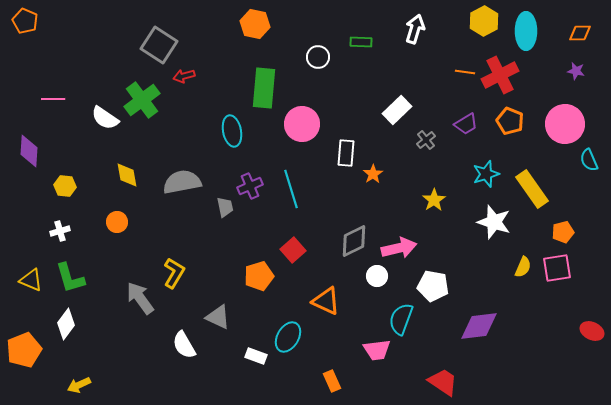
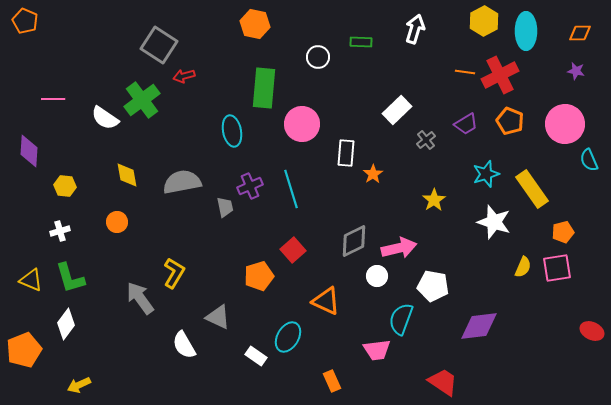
white rectangle at (256, 356): rotated 15 degrees clockwise
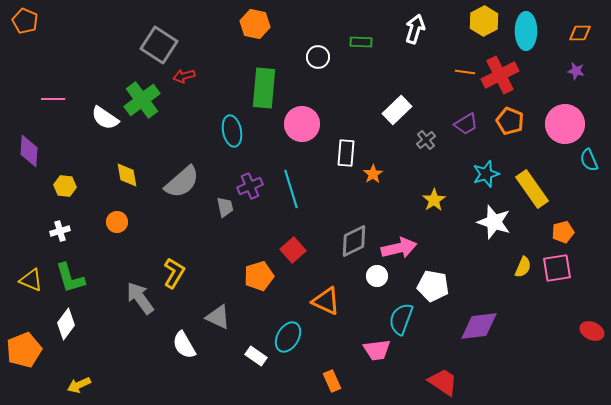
gray semicircle at (182, 182): rotated 150 degrees clockwise
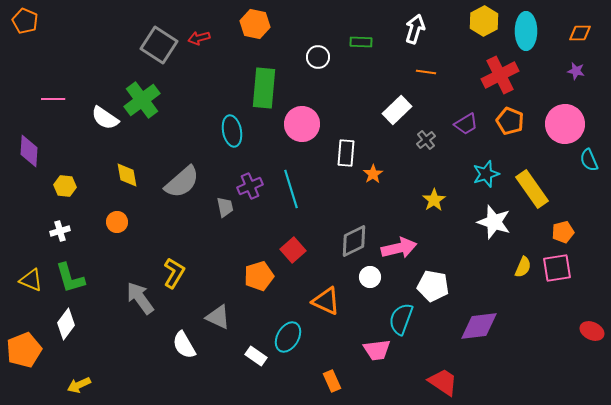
orange line at (465, 72): moved 39 px left
red arrow at (184, 76): moved 15 px right, 38 px up
white circle at (377, 276): moved 7 px left, 1 px down
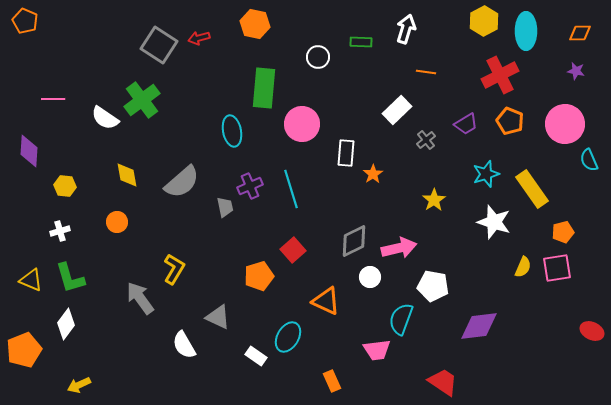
white arrow at (415, 29): moved 9 px left
yellow L-shape at (174, 273): moved 4 px up
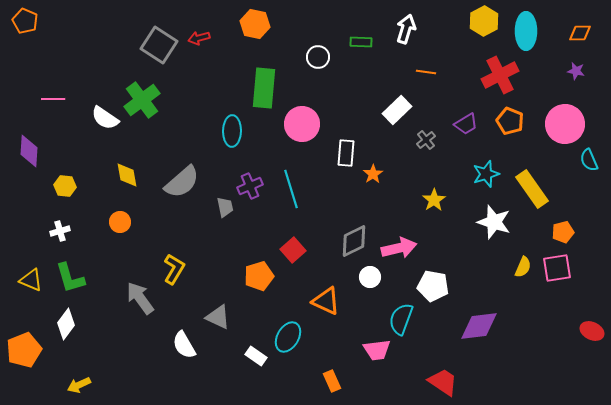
cyan ellipse at (232, 131): rotated 12 degrees clockwise
orange circle at (117, 222): moved 3 px right
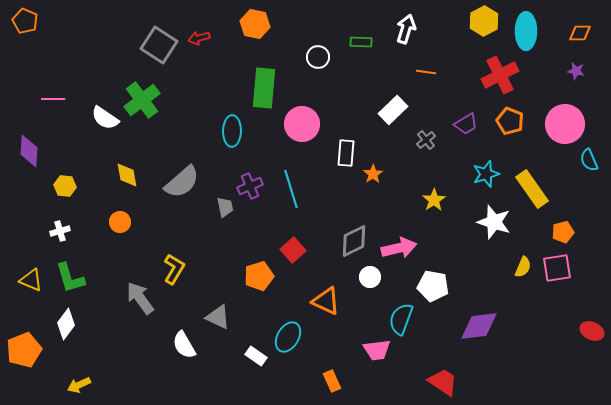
white rectangle at (397, 110): moved 4 px left
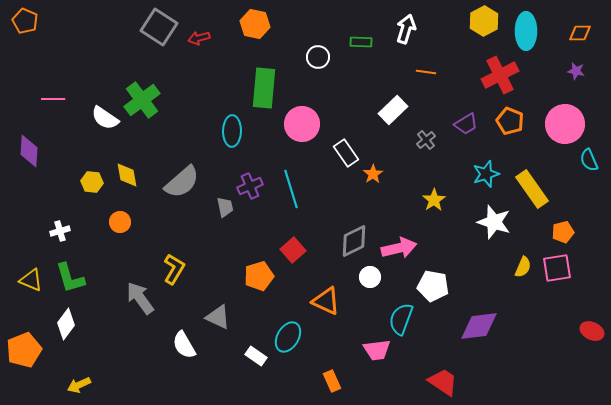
gray square at (159, 45): moved 18 px up
white rectangle at (346, 153): rotated 40 degrees counterclockwise
yellow hexagon at (65, 186): moved 27 px right, 4 px up
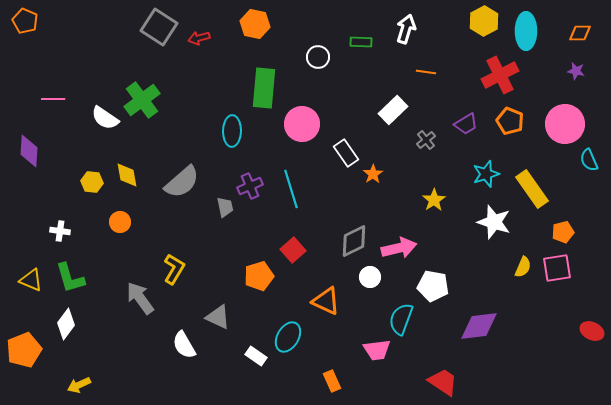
white cross at (60, 231): rotated 24 degrees clockwise
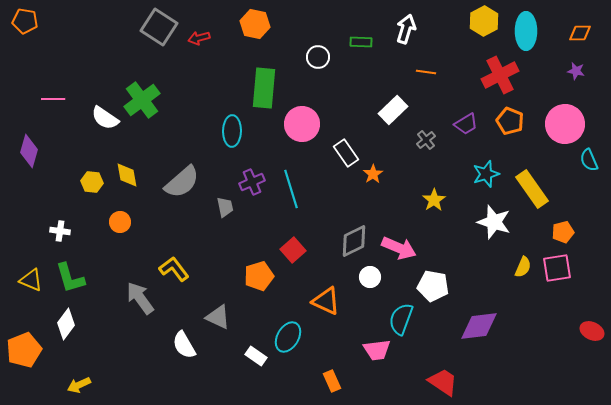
orange pentagon at (25, 21): rotated 15 degrees counterclockwise
purple diamond at (29, 151): rotated 12 degrees clockwise
purple cross at (250, 186): moved 2 px right, 4 px up
pink arrow at (399, 248): rotated 36 degrees clockwise
yellow L-shape at (174, 269): rotated 68 degrees counterclockwise
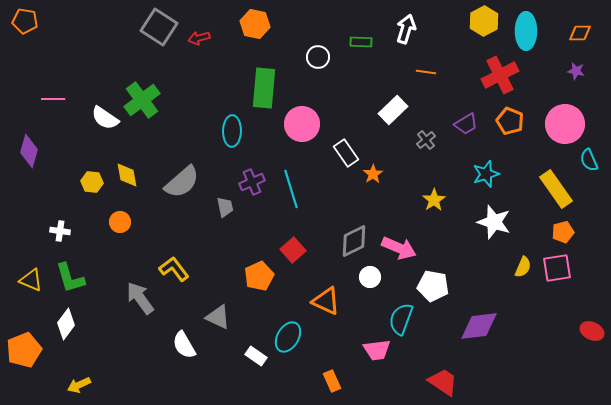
yellow rectangle at (532, 189): moved 24 px right
orange pentagon at (259, 276): rotated 8 degrees counterclockwise
